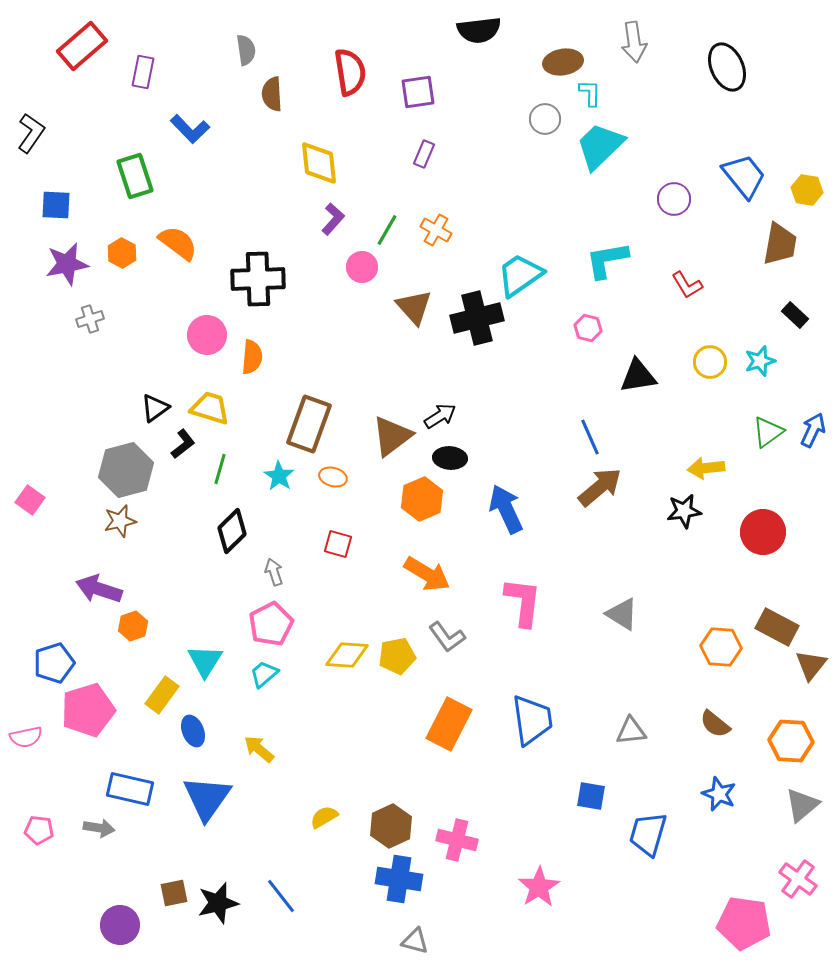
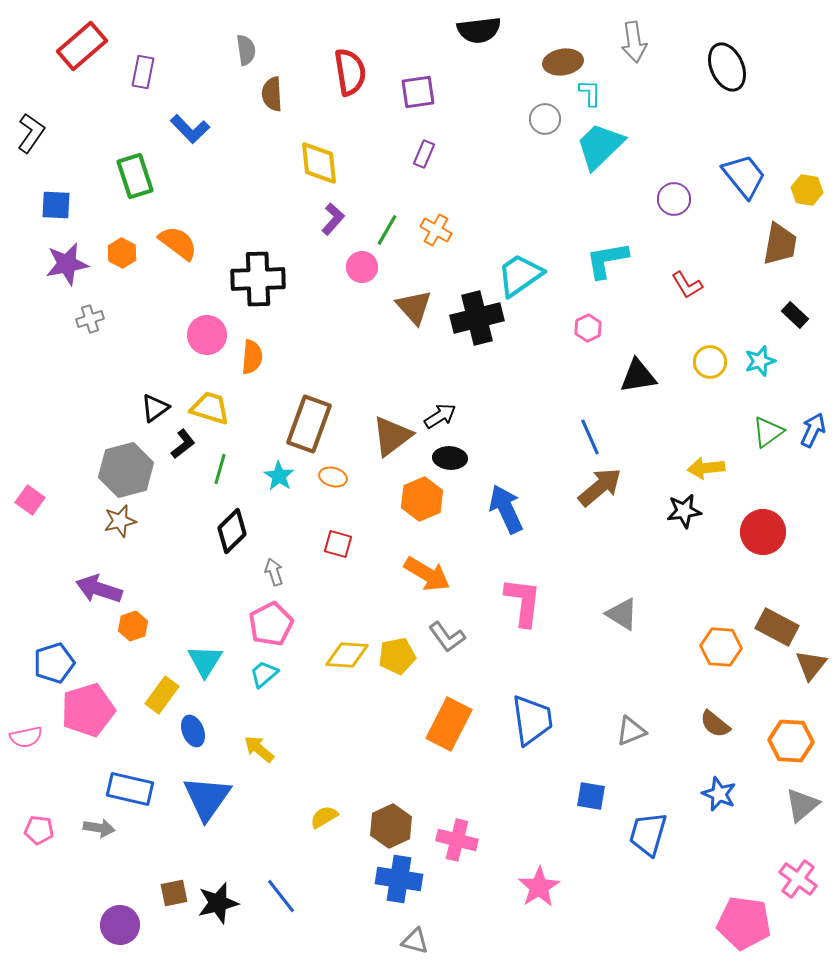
pink hexagon at (588, 328): rotated 20 degrees clockwise
gray triangle at (631, 731): rotated 16 degrees counterclockwise
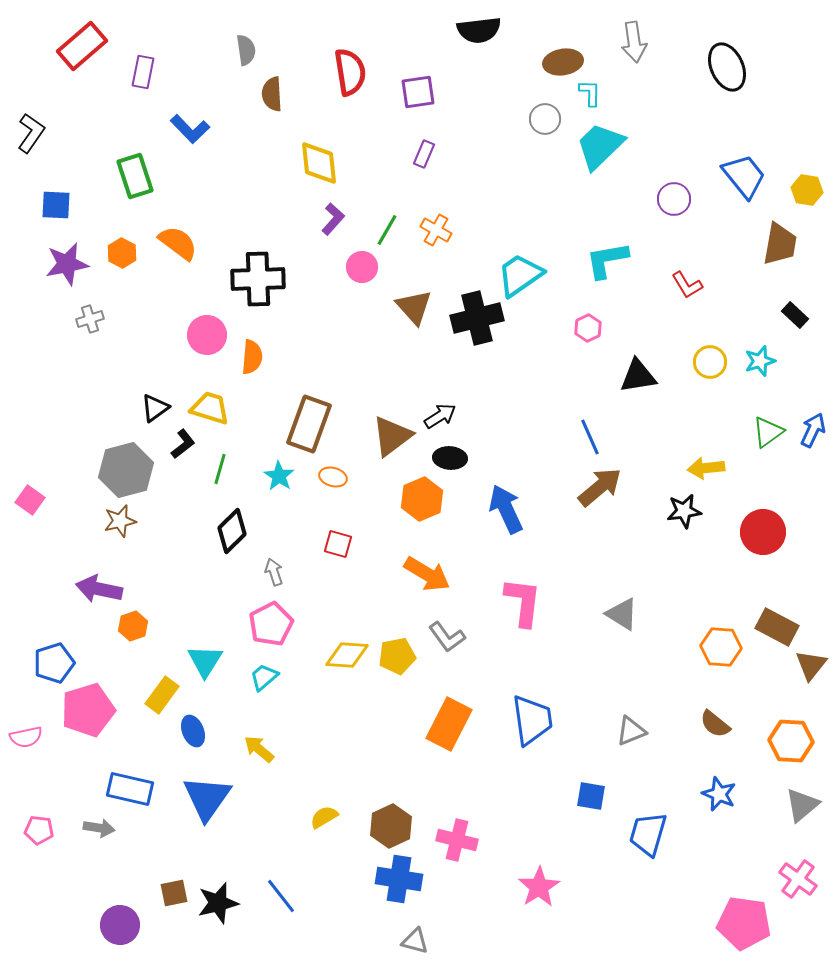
purple arrow at (99, 589): rotated 6 degrees counterclockwise
cyan trapezoid at (264, 674): moved 3 px down
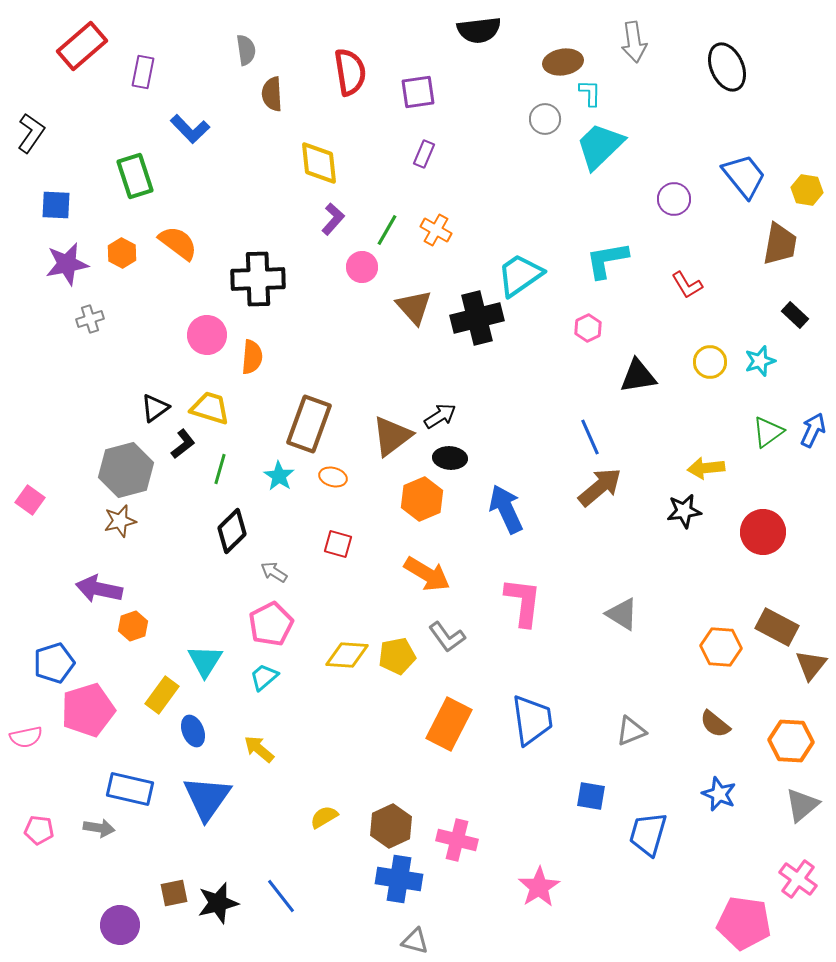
gray arrow at (274, 572): rotated 40 degrees counterclockwise
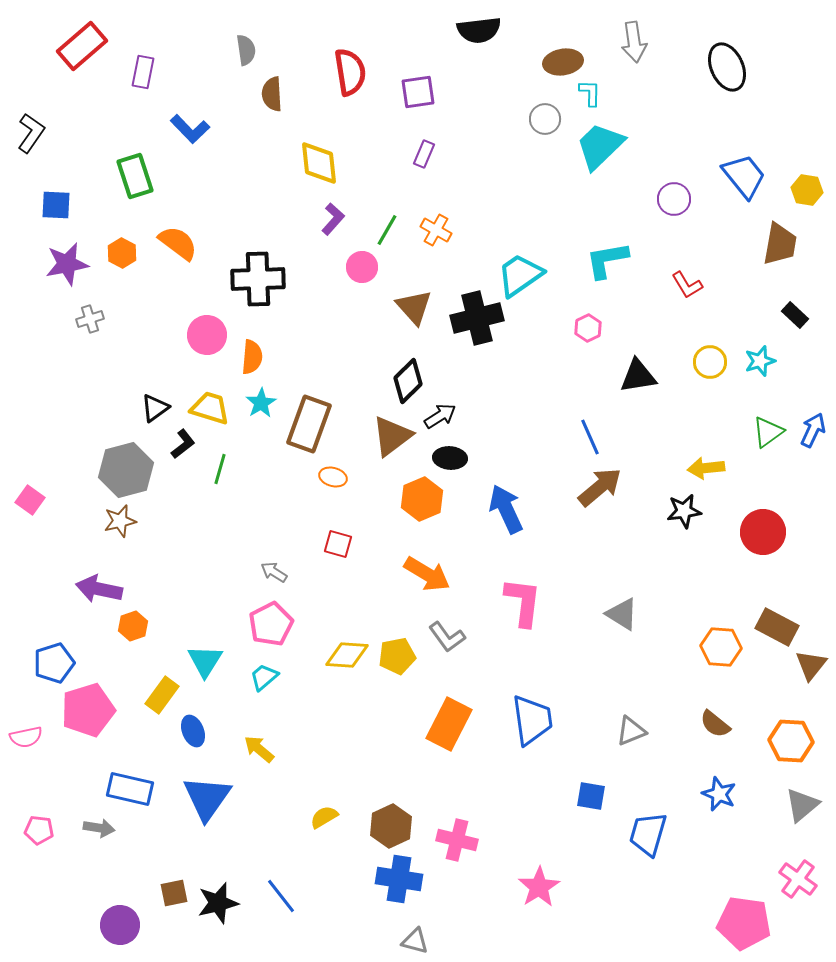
cyan star at (279, 476): moved 18 px left, 73 px up; rotated 8 degrees clockwise
black diamond at (232, 531): moved 176 px right, 150 px up
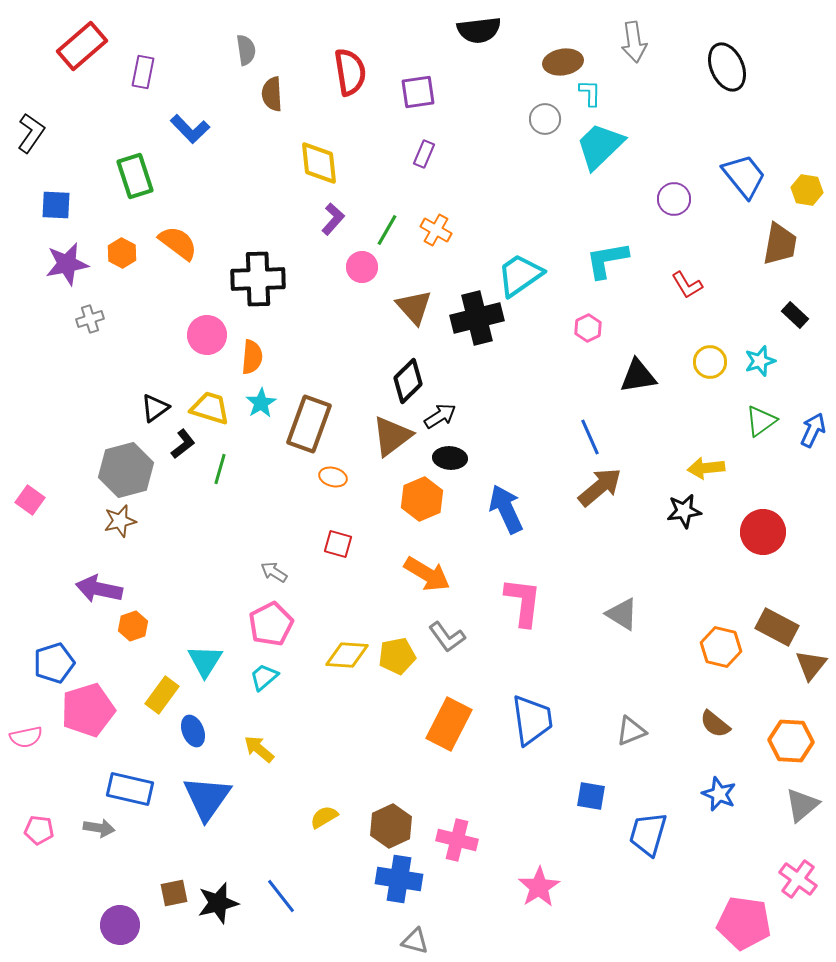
green triangle at (768, 432): moved 7 px left, 11 px up
orange hexagon at (721, 647): rotated 9 degrees clockwise
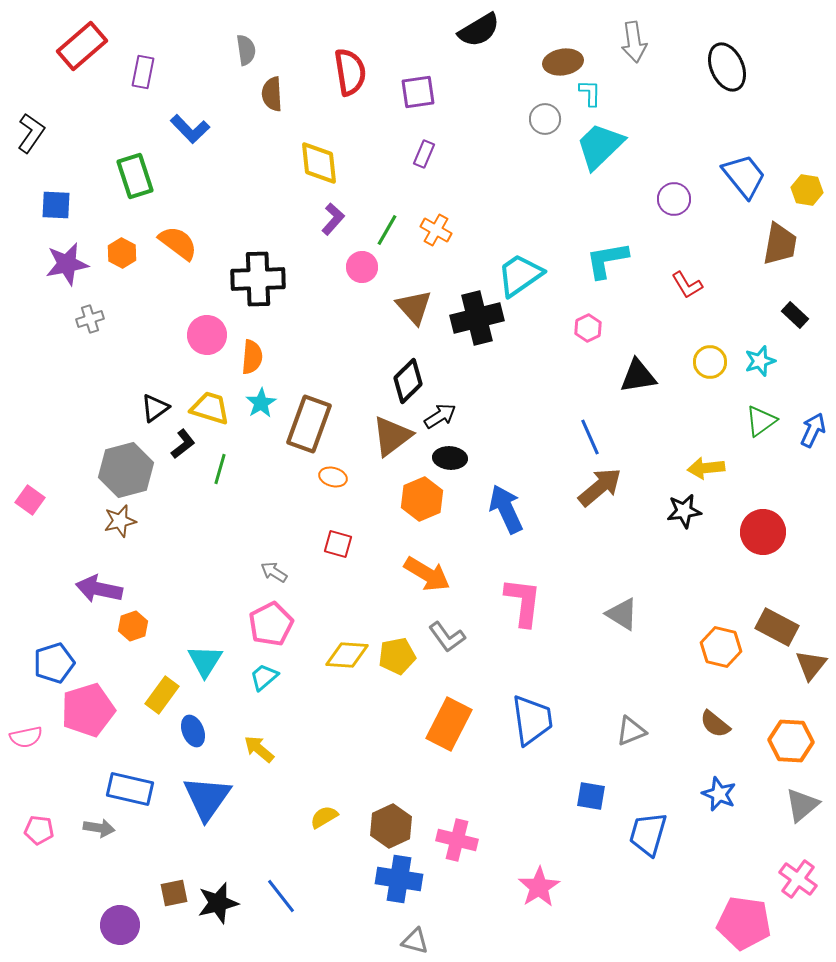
black semicircle at (479, 30): rotated 24 degrees counterclockwise
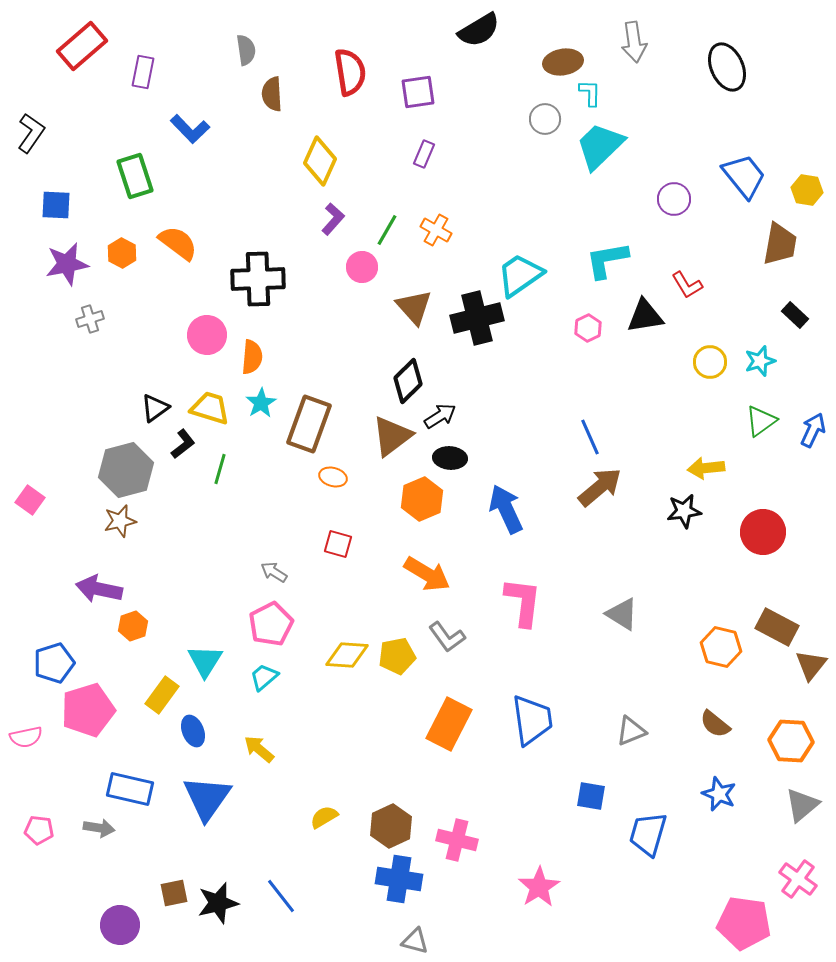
yellow diamond at (319, 163): moved 1 px right, 2 px up; rotated 30 degrees clockwise
black triangle at (638, 376): moved 7 px right, 60 px up
